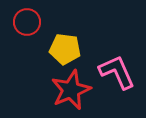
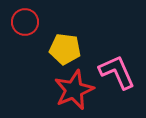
red circle: moved 2 px left
red star: moved 3 px right
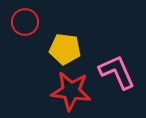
red star: moved 3 px left, 1 px down; rotated 30 degrees clockwise
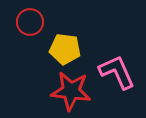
red circle: moved 5 px right
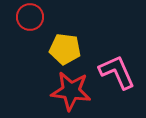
red circle: moved 5 px up
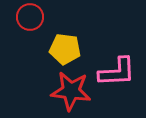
pink L-shape: rotated 111 degrees clockwise
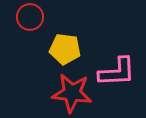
red star: moved 1 px right, 2 px down
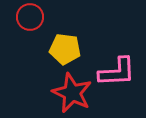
red star: rotated 18 degrees clockwise
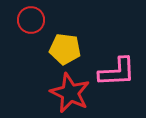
red circle: moved 1 px right, 3 px down
red star: moved 2 px left
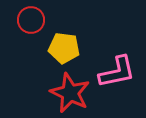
yellow pentagon: moved 1 px left, 1 px up
pink L-shape: rotated 9 degrees counterclockwise
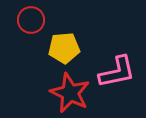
yellow pentagon: rotated 12 degrees counterclockwise
